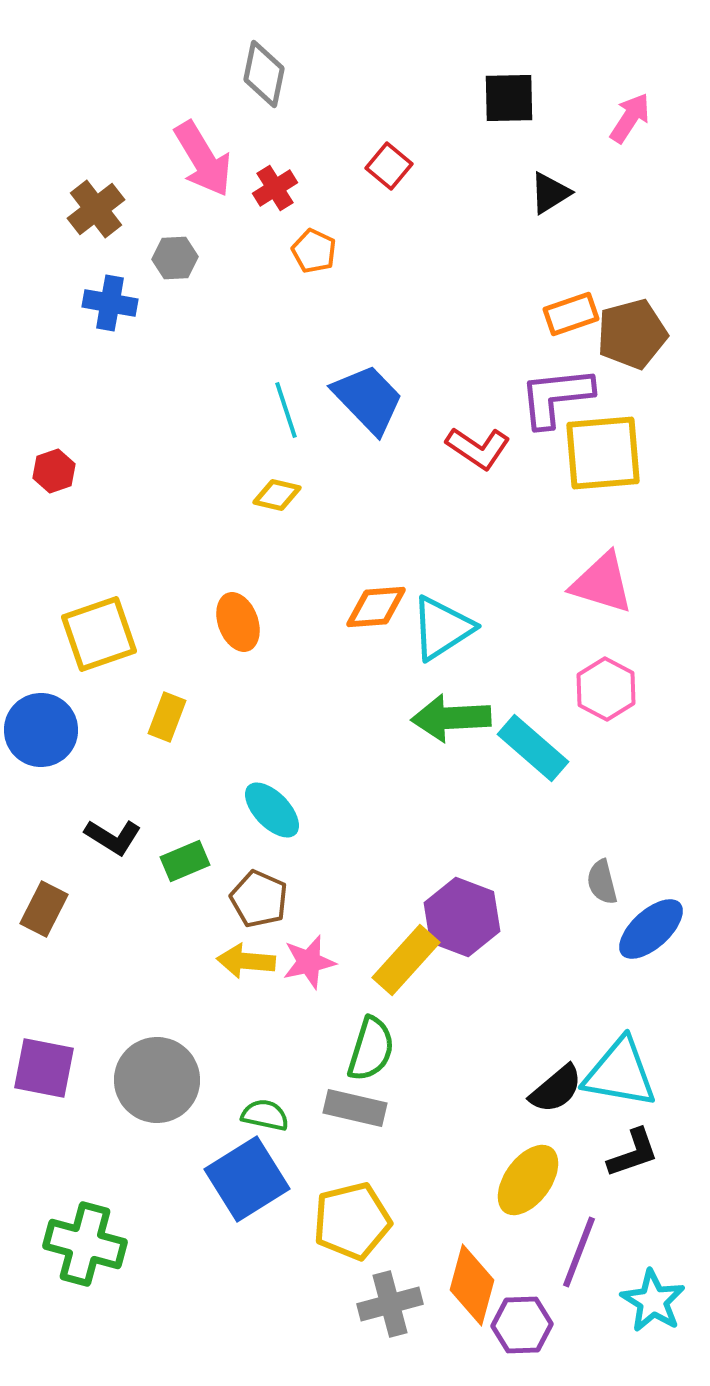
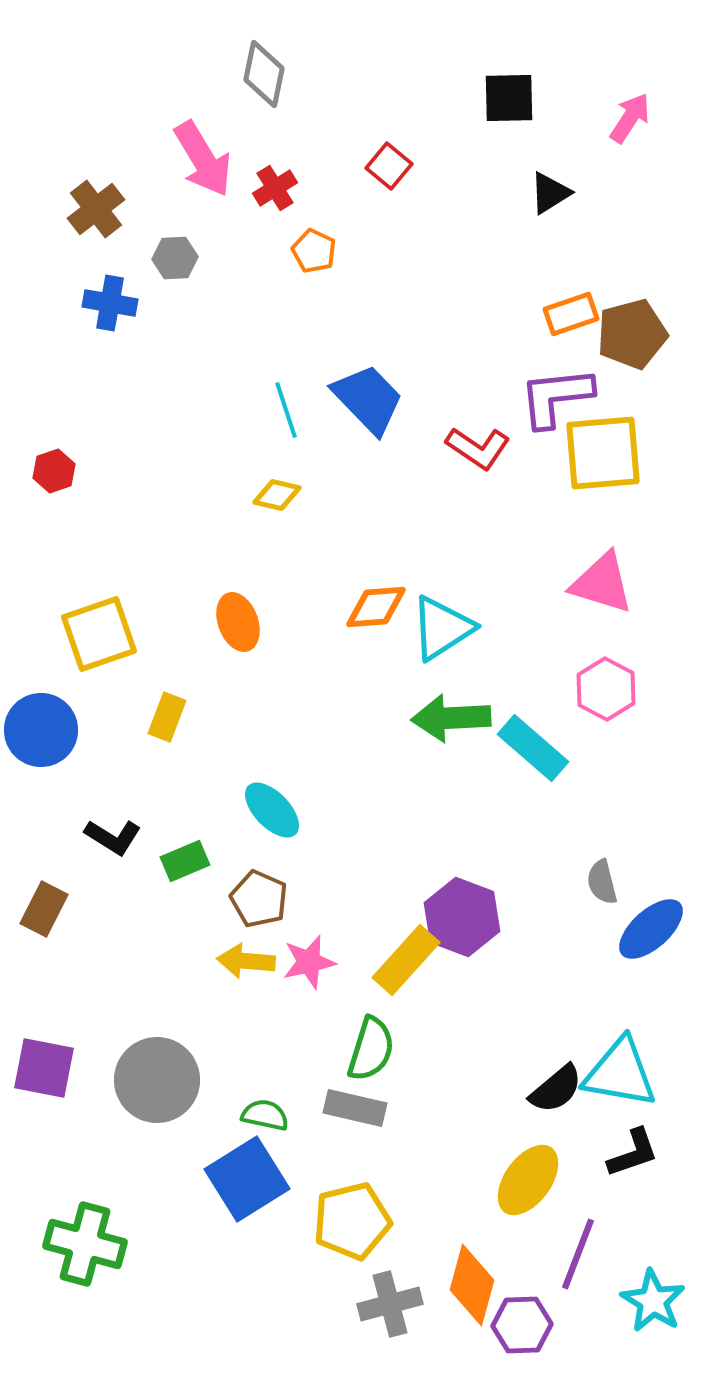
purple line at (579, 1252): moved 1 px left, 2 px down
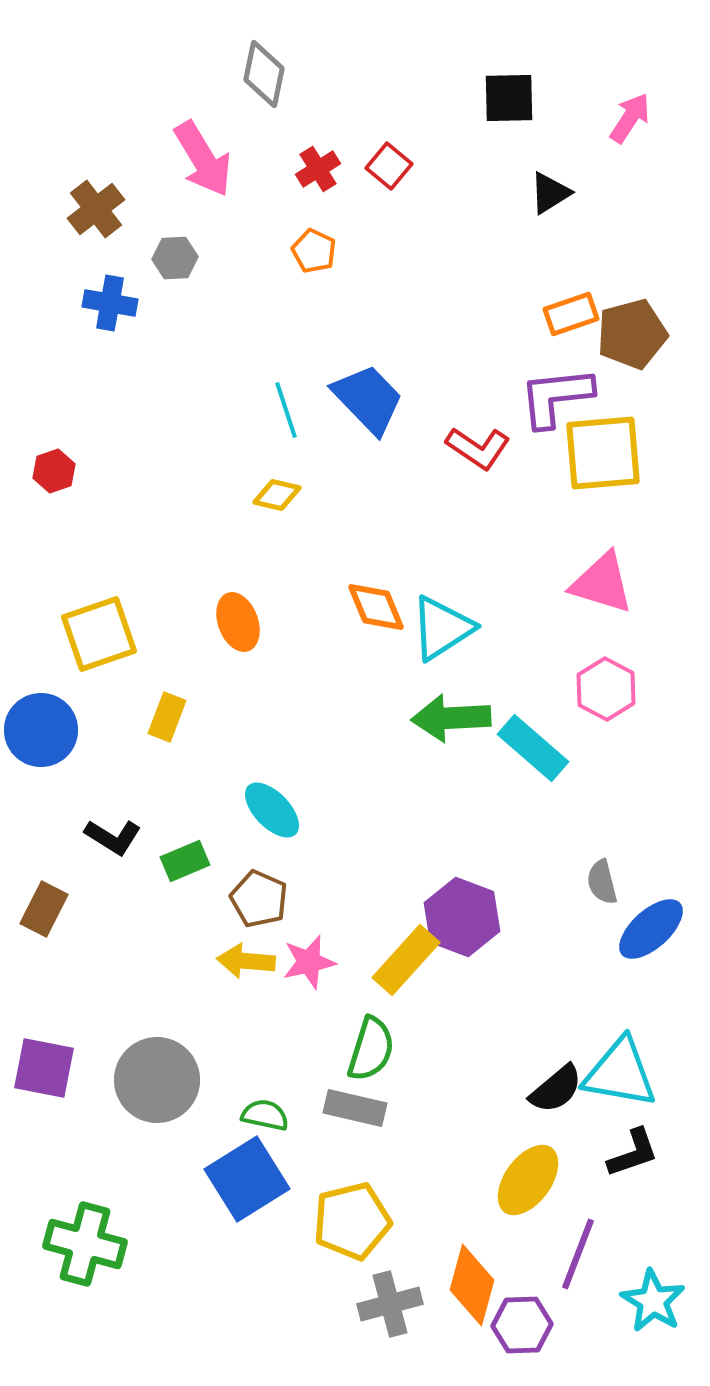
red cross at (275, 188): moved 43 px right, 19 px up
orange diamond at (376, 607): rotated 72 degrees clockwise
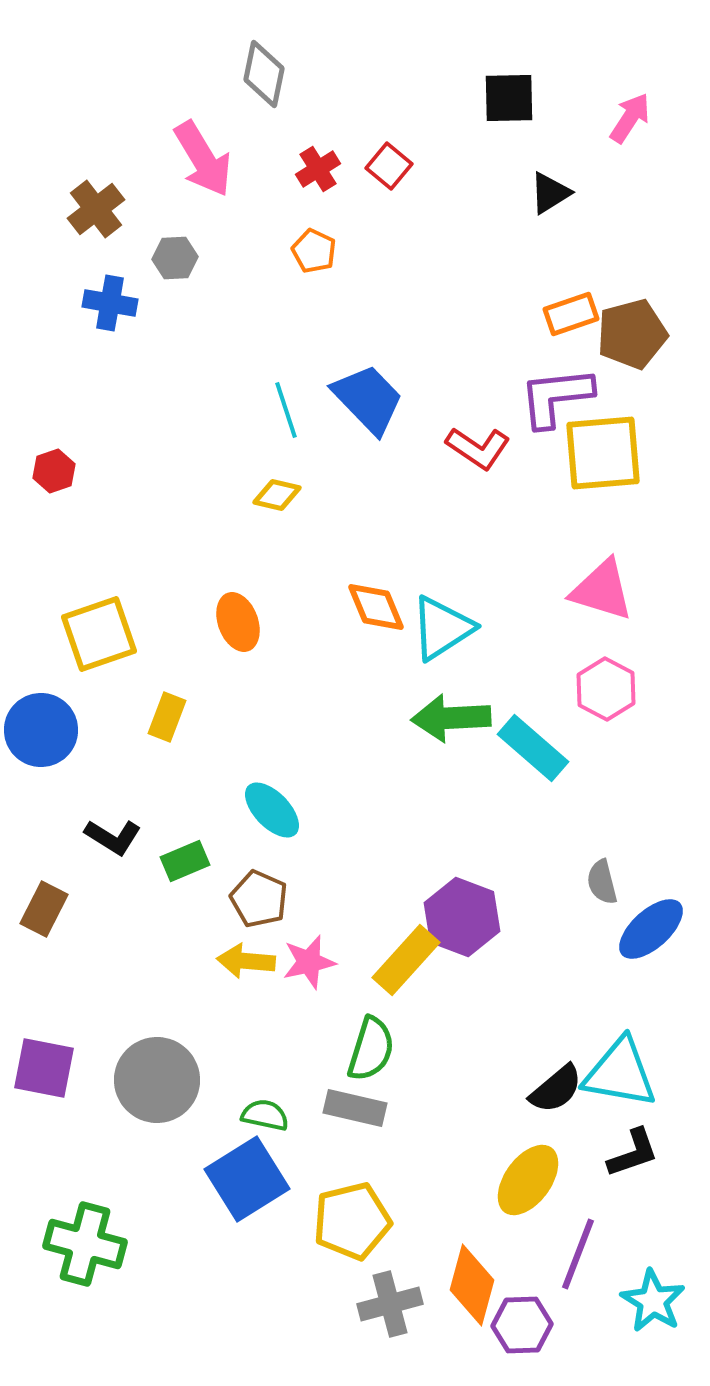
pink triangle at (602, 583): moved 7 px down
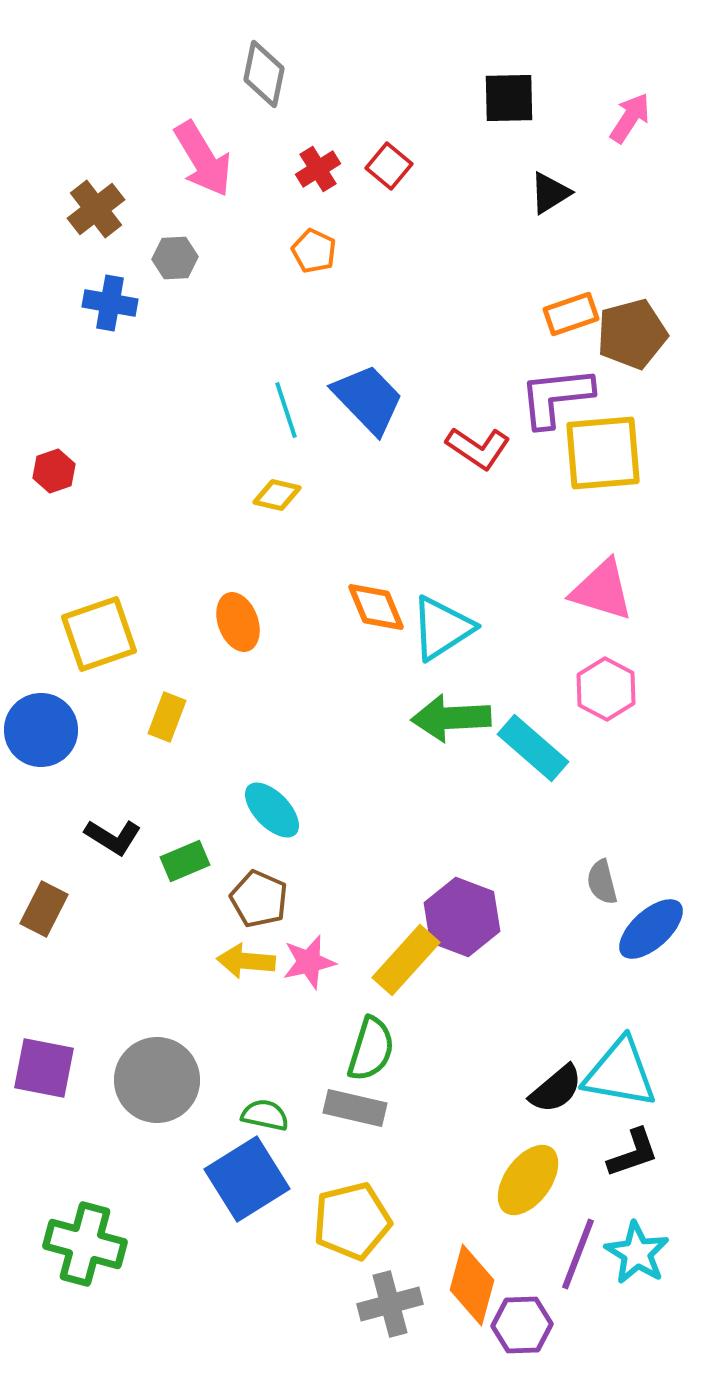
cyan star at (653, 1301): moved 16 px left, 48 px up
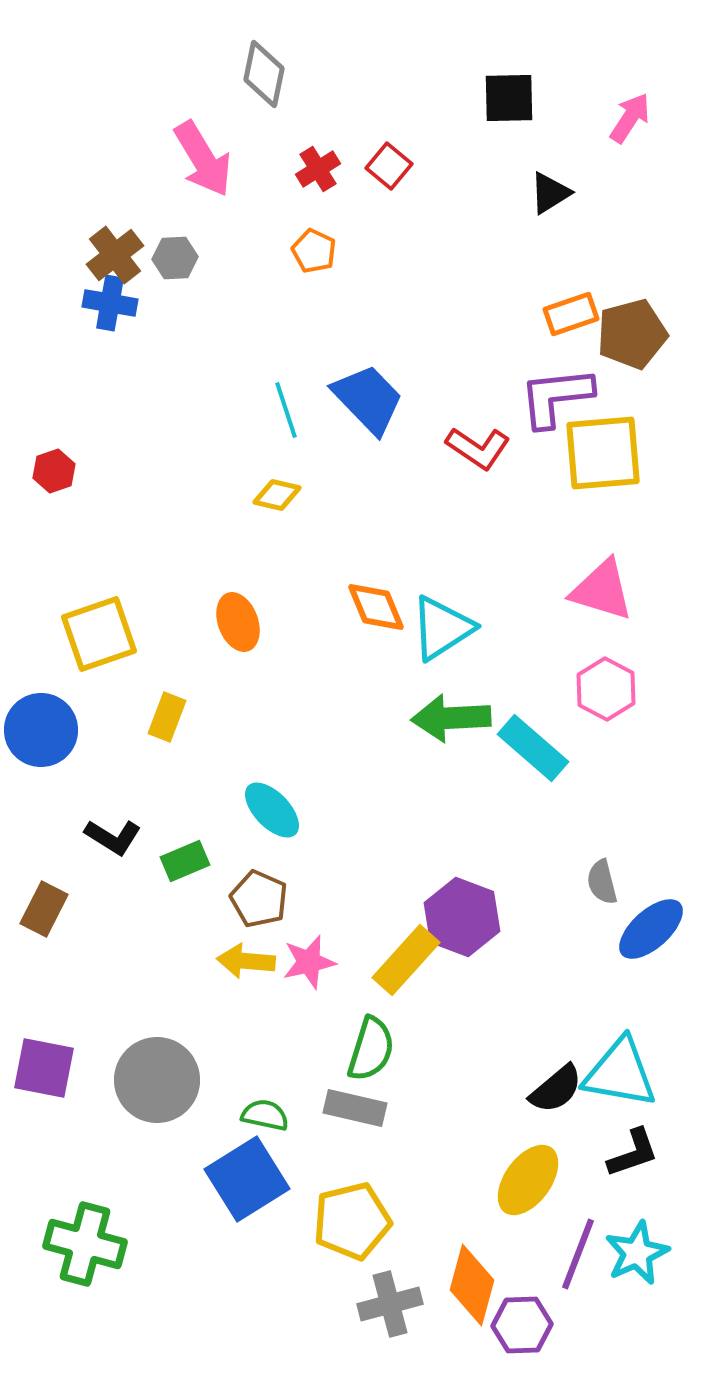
brown cross at (96, 209): moved 19 px right, 46 px down
cyan star at (637, 1253): rotated 16 degrees clockwise
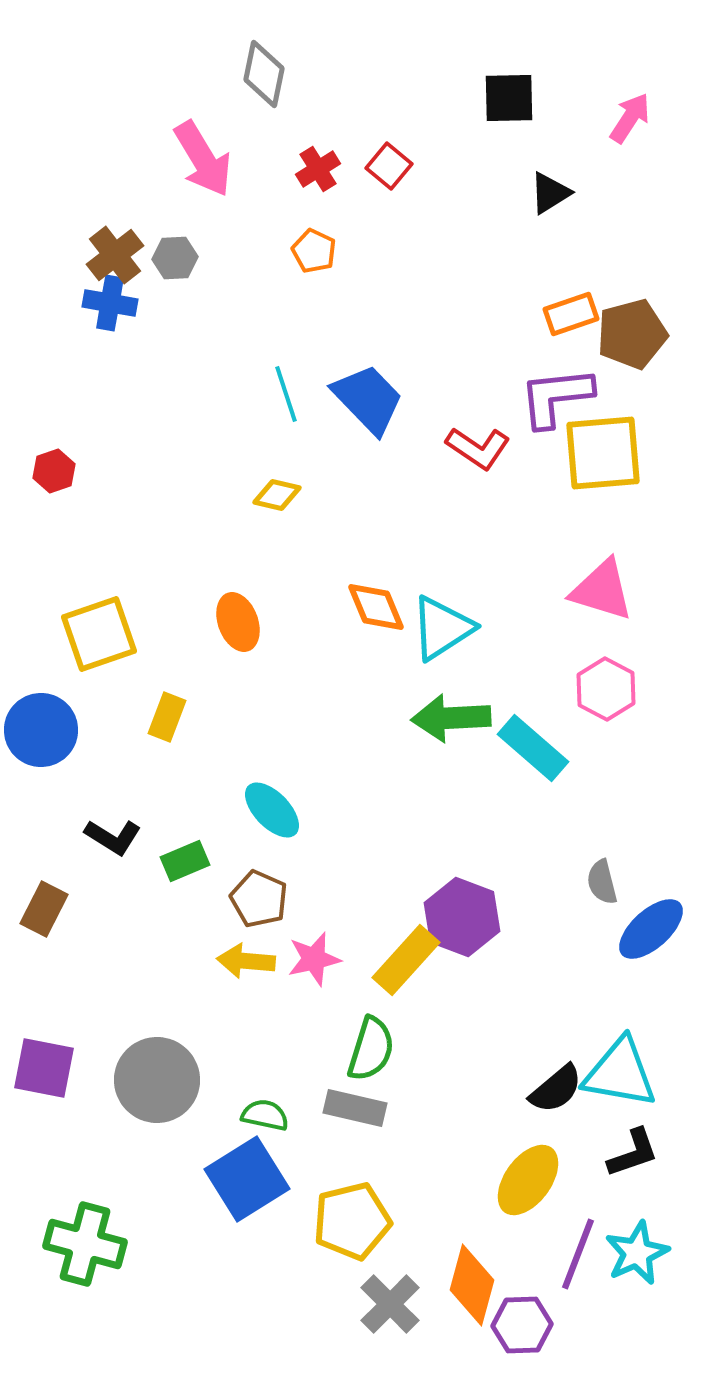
cyan line at (286, 410): moved 16 px up
pink star at (309, 962): moved 5 px right, 3 px up
gray cross at (390, 1304): rotated 30 degrees counterclockwise
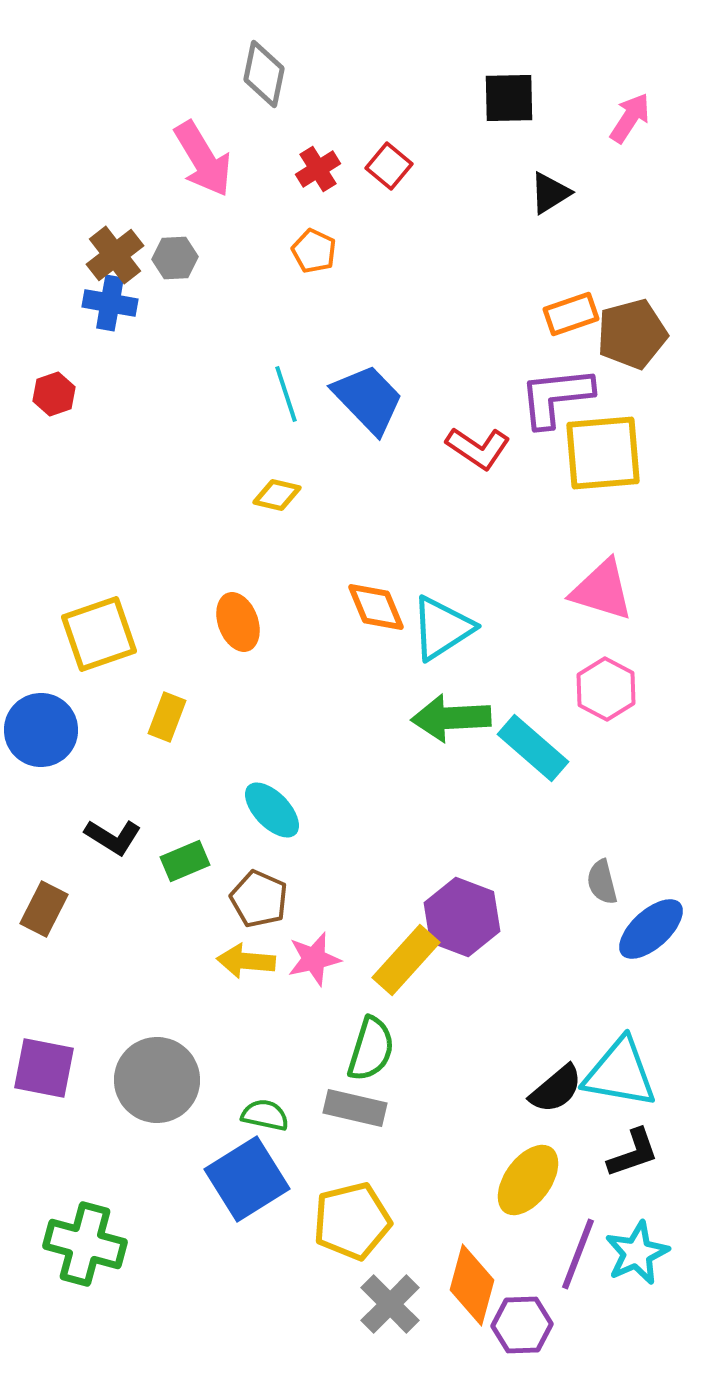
red hexagon at (54, 471): moved 77 px up
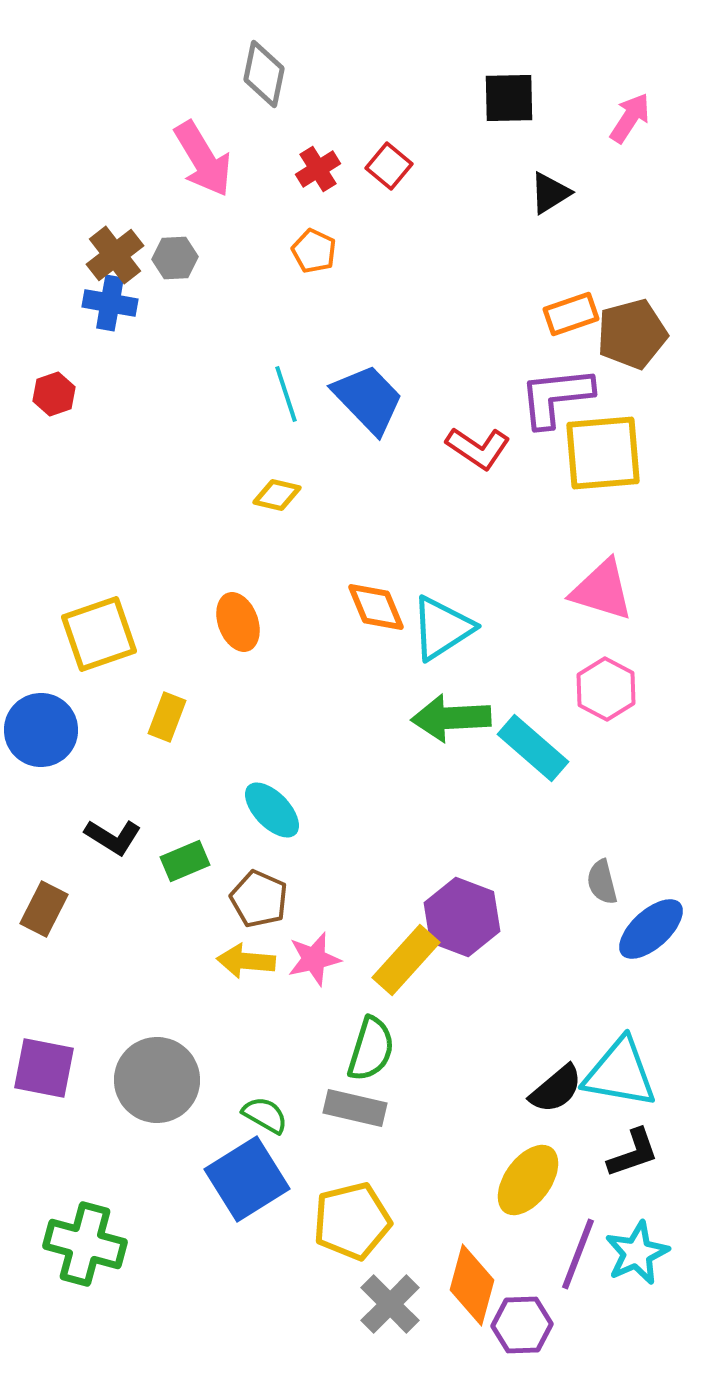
green semicircle at (265, 1115): rotated 18 degrees clockwise
